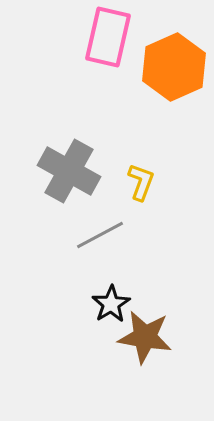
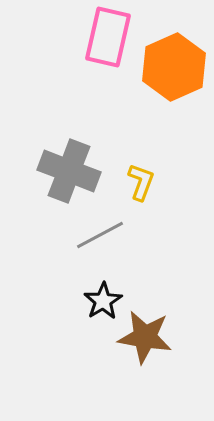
gray cross: rotated 8 degrees counterclockwise
black star: moved 8 px left, 3 px up
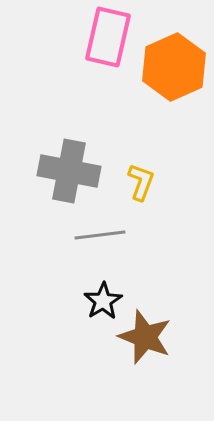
gray cross: rotated 10 degrees counterclockwise
gray line: rotated 21 degrees clockwise
brown star: rotated 12 degrees clockwise
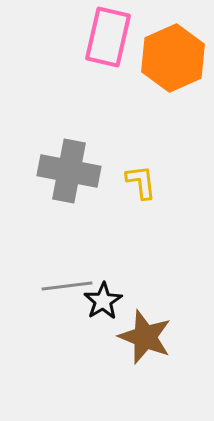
orange hexagon: moved 1 px left, 9 px up
yellow L-shape: rotated 27 degrees counterclockwise
gray line: moved 33 px left, 51 px down
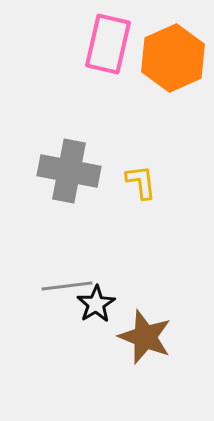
pink rectangle: moved 7 px down
black star: moved 7 px left, 3 px down
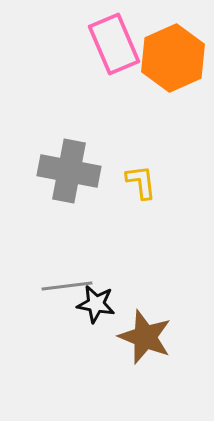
pink rectangle: moved 6 px right; rotated 36 degrees counterclockwise
black star: rotated 30 degrees counterclockwise
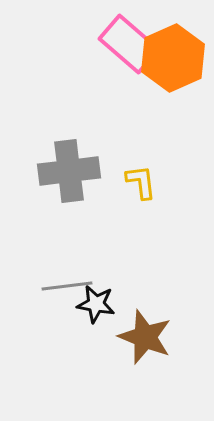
pink rectangle: moved 15 px right; rotated 26 degrees counterclockwise
gray cross: rotated 18 degrees counterclockwise
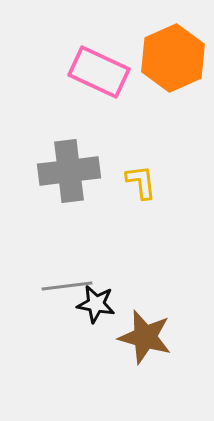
pink rectangle: moved 30 px left, 28 px down; rotated 16 degrees counterclockwise
brown star: rotated 6 degrees counterclockwise
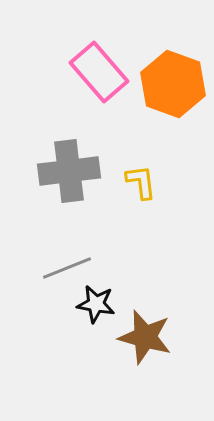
orange hexagon: moved 26 px down; rotated 16 degrees counterclockwise
pink rectangle: rotated 24 degrees clockwise
gray line: moved 18 px up; rotated 15 degrees counterclockwise
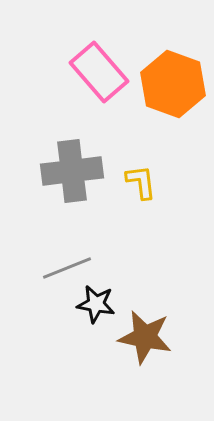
gray cross: moved 3 px right
brown star: rotated 4 degrees counterclockwise
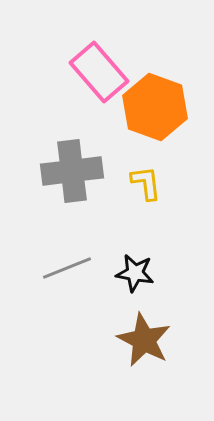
orange hexagon: moved 18 px left, 23 px down
yellow L-shape: moved 5 px right, 1 px down
black star: moved 39 px right, 31 px up
brown star: moved 1 px left, 3 px down; rotated 16 degrees clockwise
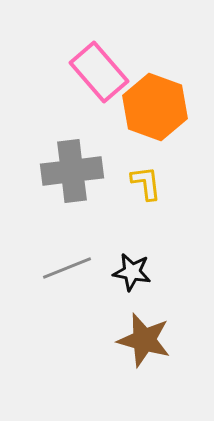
black star: moved 3 px left, 1 px up
brown star: rotated 12 degrees counterclockwise
